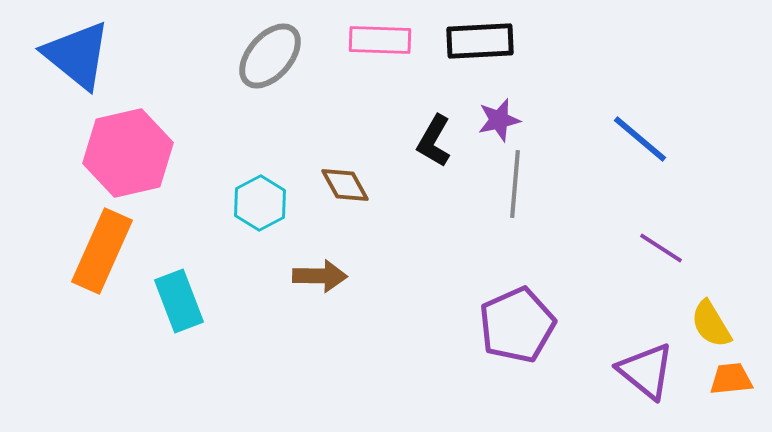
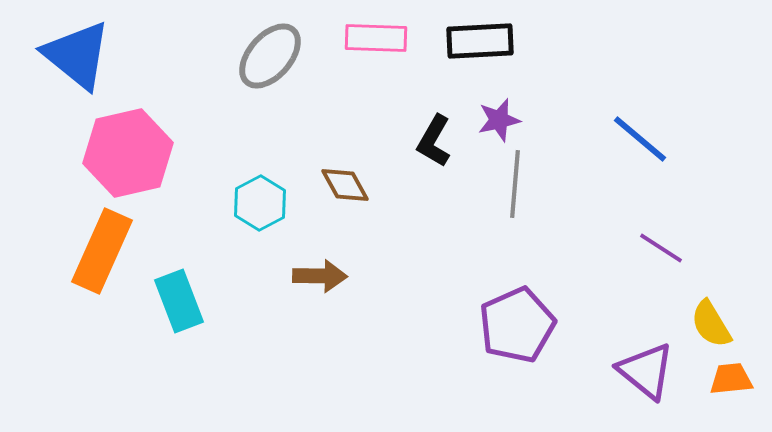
pink rectangle: moved 4 px left, 2 px up
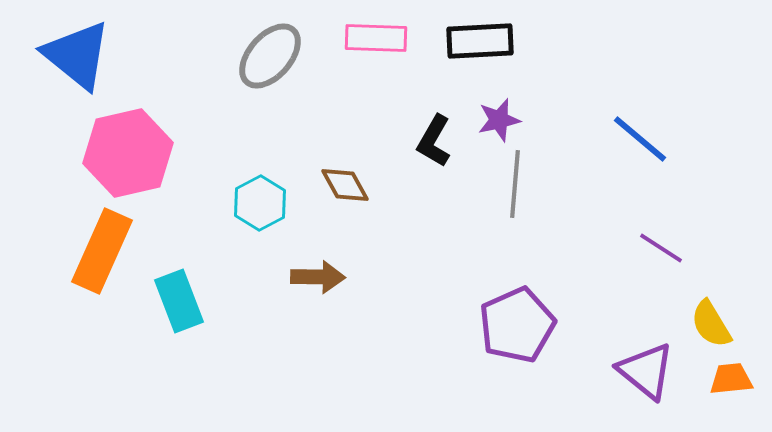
brown arrow: moved 2 px left, 1 px down
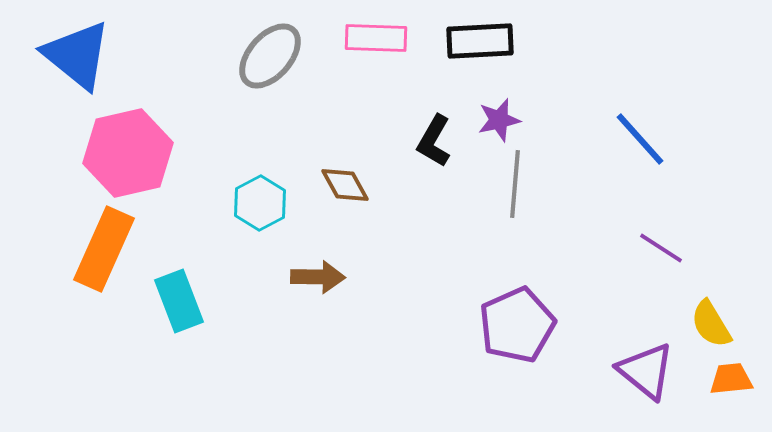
blue line: rotated 8 degrees clockwise
orange rectangle: moved 2 px right, 2 px up
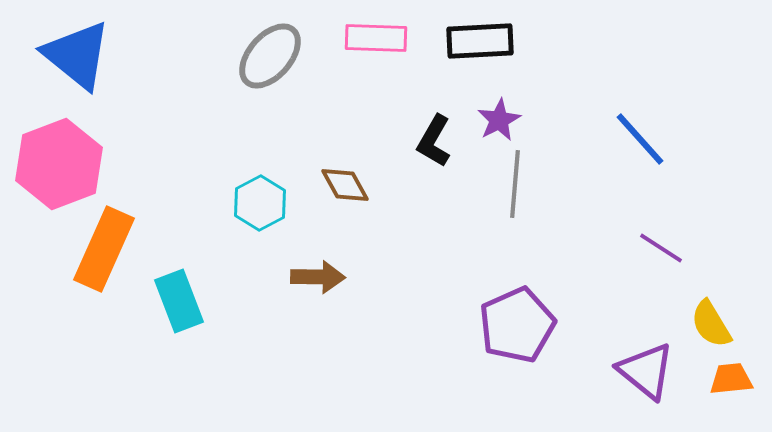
purple star: rotated 15 degrees counterclockwise
pink hexagon: moved 69 px left, 11 px down; rotated 8 degrees counterclockwise
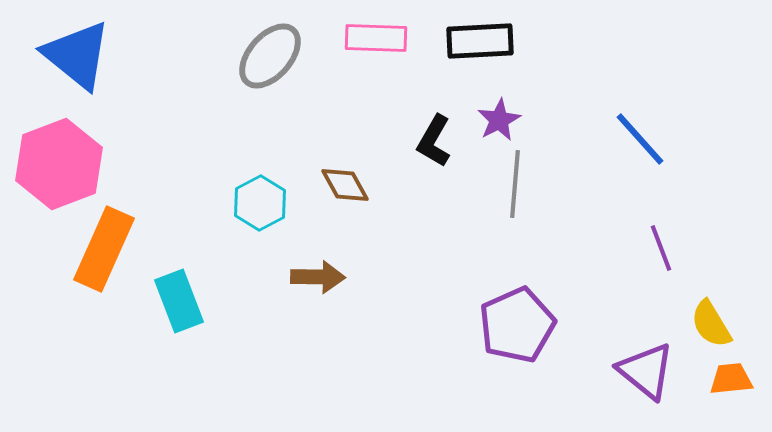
purple line: rotated 36 degrees clockwise
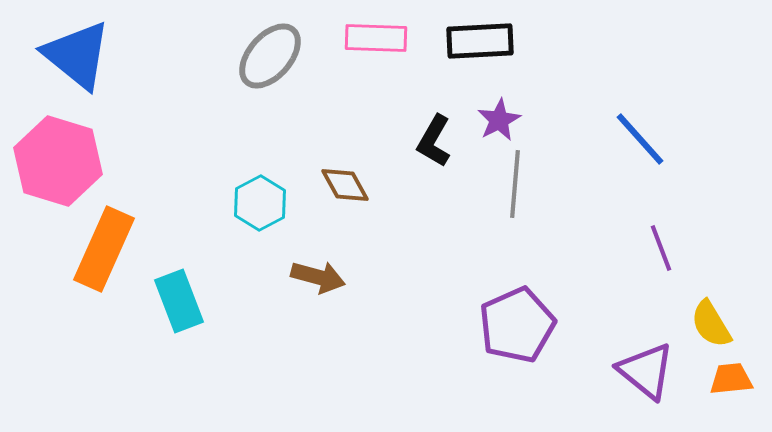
pink hexagon: moved 1 px left, 3 px up; rotated 22 degrees counterclockwise
brown arrow: rotated 14 degrees clockwise
